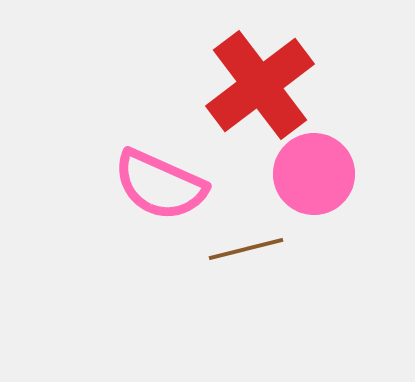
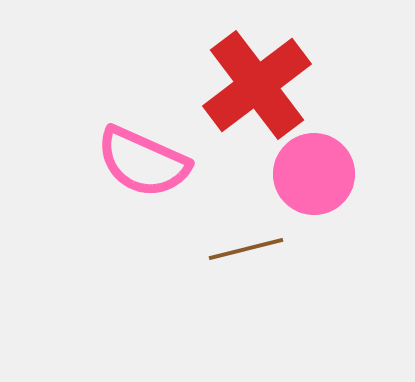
red cross: moved 3 px left
pink semicircle: moved 17 px left, 23 px up
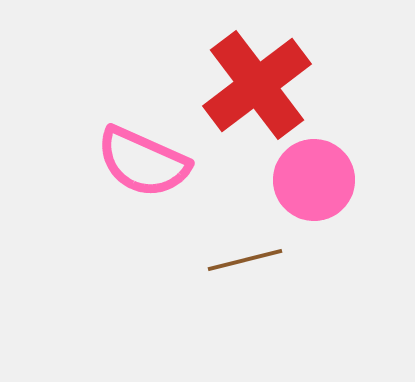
pink circle: moved 6 px down
brown line: moved 1 px left, 11 px down
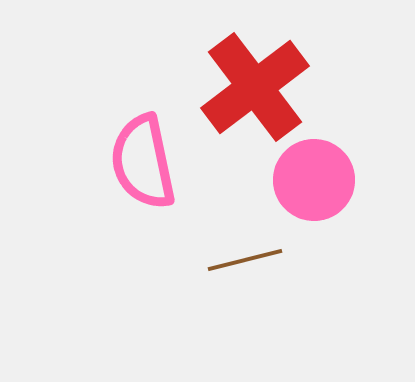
red cross: moved 2 px left, 2 px down
pink semicircle: rotated 54 degrees clockwise
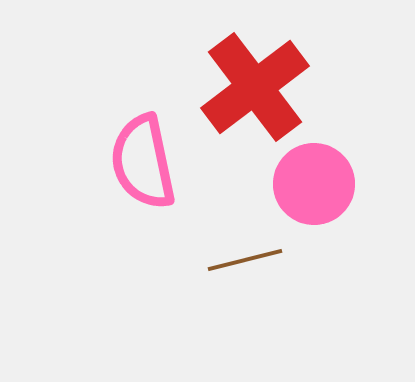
pink circle: moved 4 px down
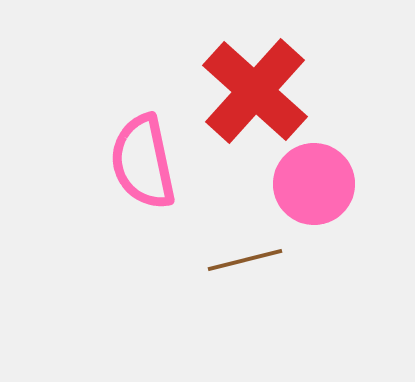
red cross: moved 4 px down; rotated 11 degrees counterclockwise
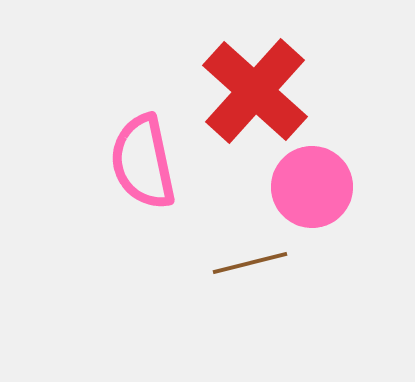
pink circle: moved 2 px left, 3 px down
brown line: moved 5 px right, 3 px down
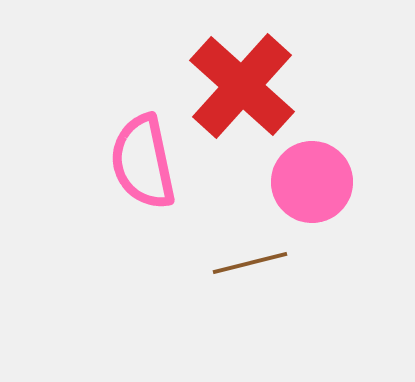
red cross: moved 13 px left, 5 px up
pink circle: moved 5 px up
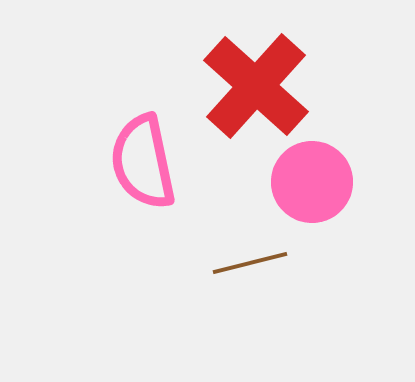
red cross: moved 14 px right
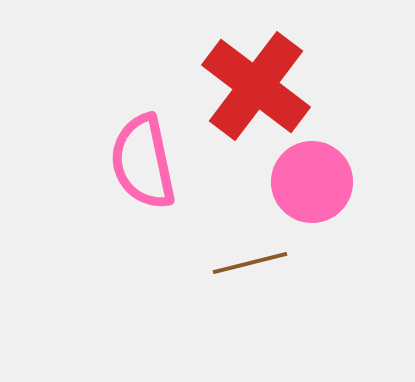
red cross: rotated 5 degrees counterclockwise
